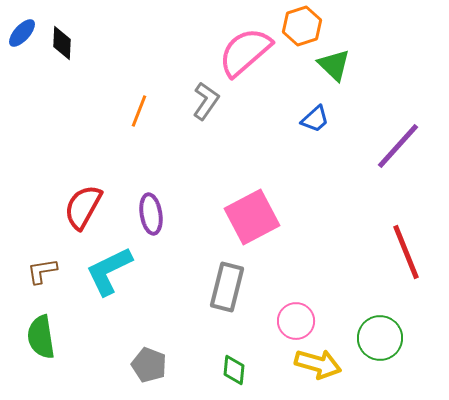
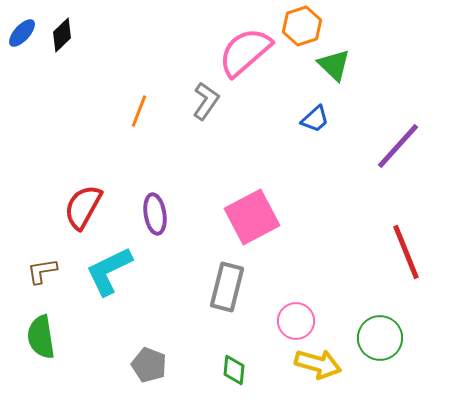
black diamond: moved 8 px up; rotated 44 degrees clockwise
purple ellipse: moved 4 px right
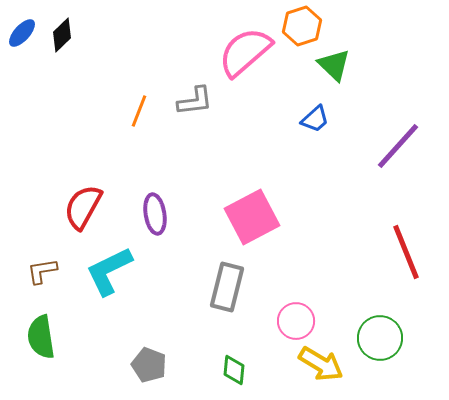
gray L-shape: moved 11 px left; rotated 48 degrees clockwise
yellow arrow: moved 3 px right; rotated 15 degrees clockwise
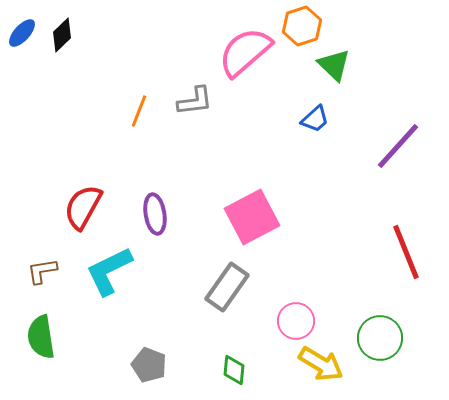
gray rectangle: rotated 21 degrees clockwise
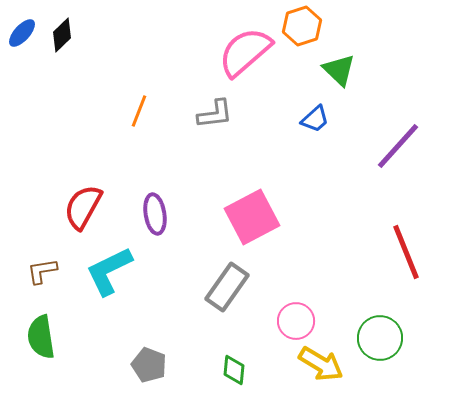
green triangle: moved 5 px right, 5 px down
gray L-shape: moved 20 px right, 13 px down
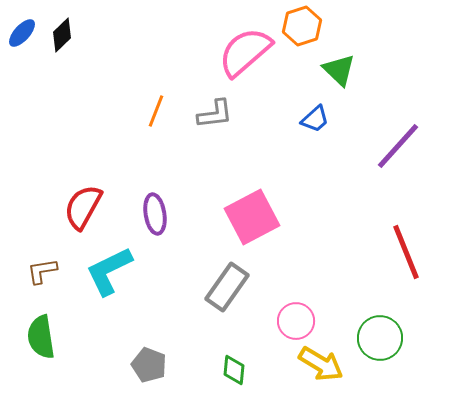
orange line: moved 17 px right
